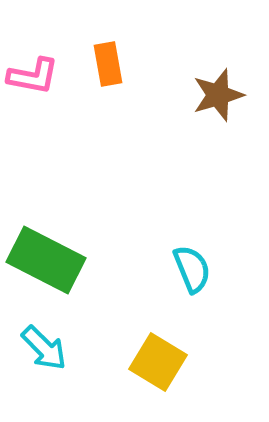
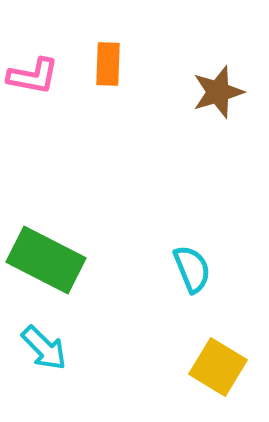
orange rectangle: rotated 12 degrees clockwise
brown star: moved 3 px up
yellow square: moved 60 px right, 5 px down
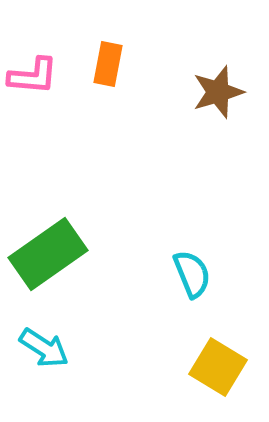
orange rectangle: rotated 9 degrees clockwise
pink L-shape: rotated 6 degrees counterclockwise
green rectangle: moved 2 px right, 6 px up; rotated 62 degrees counterclockwise
cyan semicircle: moved 5 px down
cyan arrow: rotated 12 degrees counterclockwise
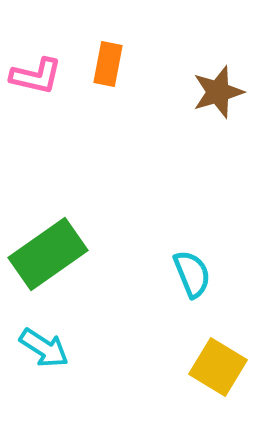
pink L-shape: moved 3 px right; rotated 8 degrees clockwise
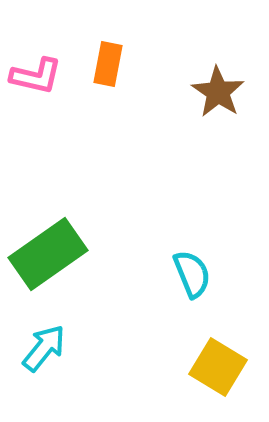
brown star: rotated 22 degrees counterclockwise
cyan arrow: rotated 84 degrees counterclockwise
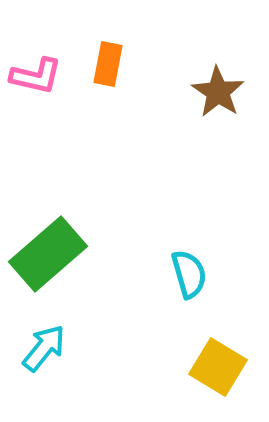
green rectangle: rotated 6 degrees counterclockwise
cyan semicircle: moved 3 px left; rotated 6 degrees clockwise
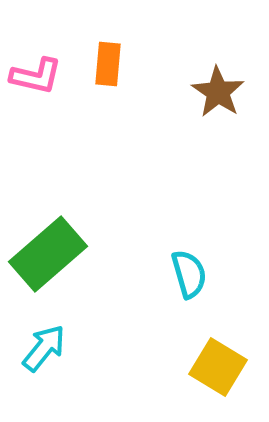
orange rectangle: rotated 6 degrees counterclockwise
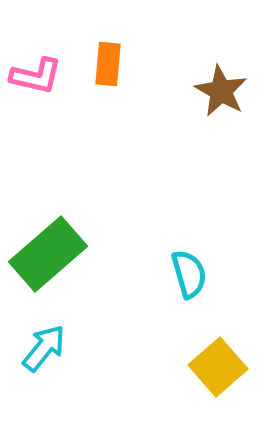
brown star: moved 3 px right, 1 px up; rotated 4 degrees counterclockwise
yellow square: rotated 18 degrees clockwise
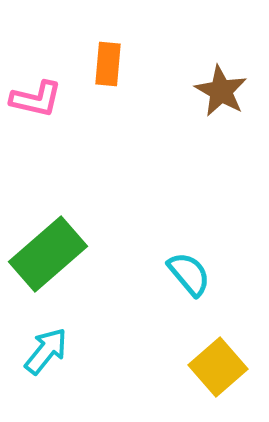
pink L-shape: moved 23 px down
cyan semicircle: rotated 24 degrees counterclockwise
cyan arrow: moved 2 px right, 3 px down
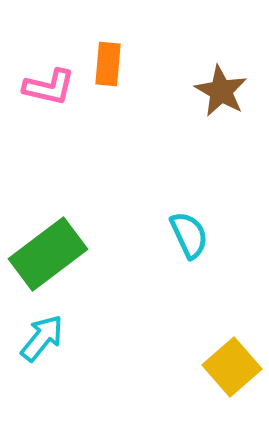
pink L-shape: moved 13 px right, 12 px up
green rectangle: rotated 4 degrees clockwise
cyan semicircle: moved 39 px up; rotated 15 degrees clockwise
cyan arrow: moved 4 px left, 13 px up
yellow square: moved 14 px right
